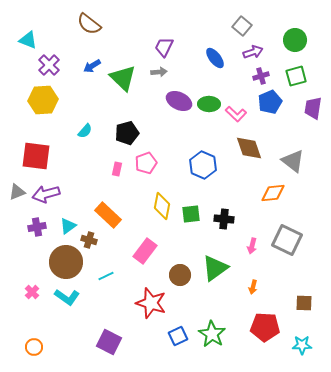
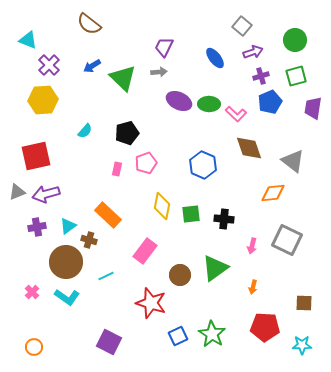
red square at (36, 156): rotated 20 degrees counterclockwise
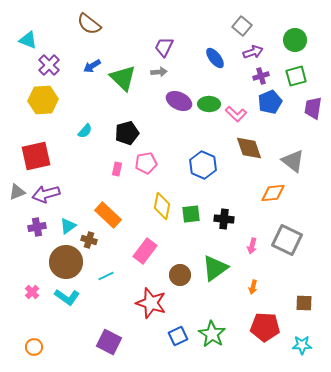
pink pentagon at (146, 163): rotated 10 degrees clockwise
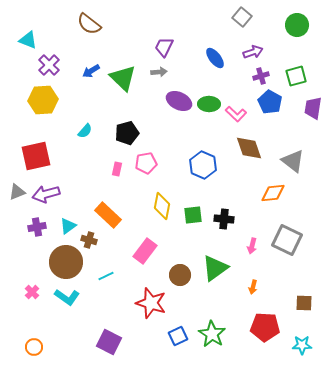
gray square at (242, 26): moved 9 px up
green circle at (295, 40): moved 2 px right, 15 px up
blue arrow at (92, 66): moved 1 px left, 5 px down
blue pentagon at (270, 102): rotated 20 degrees counterclockwise
green square at (191, 214): moved 2 px right, 1 px down
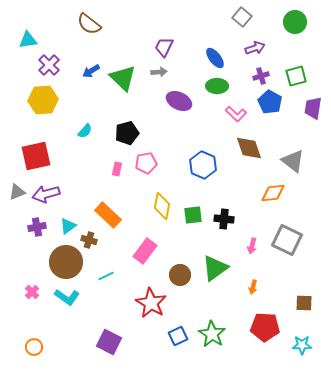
green circle at (297, 25): moved 2 px left, 3 px up
cyan triangle at (28, 40): rotated 30 degrees counterclockwise
purple arrow at (253, 52): moved 2 px right, 4 px up
green ellipse at (209, 104): moved 8 px right, 18 px up
red star at (151, 303): rotated 12 degrees clockwise
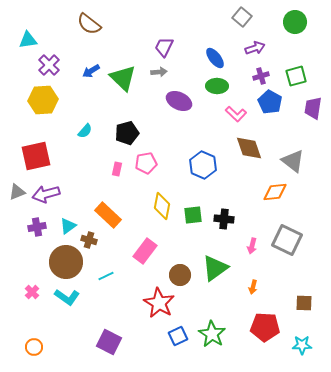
orange diamond at (273, 193): moved 2 px right, 1 px up
red star at (151, 303): moved 8 px right
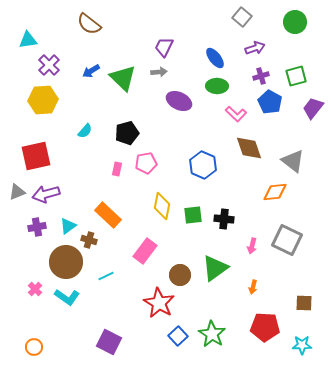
purple trapezoid at (313, 108): rotated 30 degrees clockwise
pink cross at (32, 292): moved 3 px right, 3 px up
blue square at (178, 336): rotated 18 degrees counterclockwise
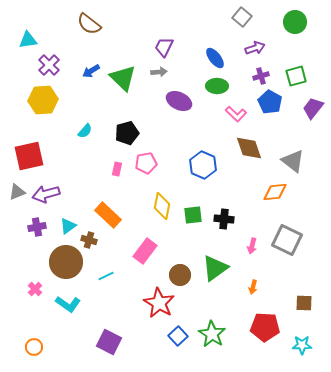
red square at (36, 156): moved 7 px left
cyan L-shape at (67, 297): moved 1 px right, 7 px down
